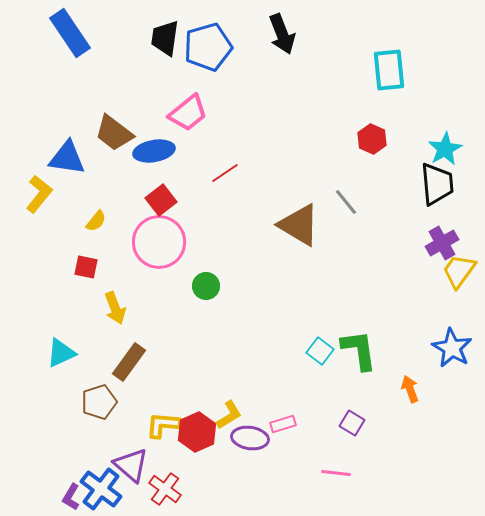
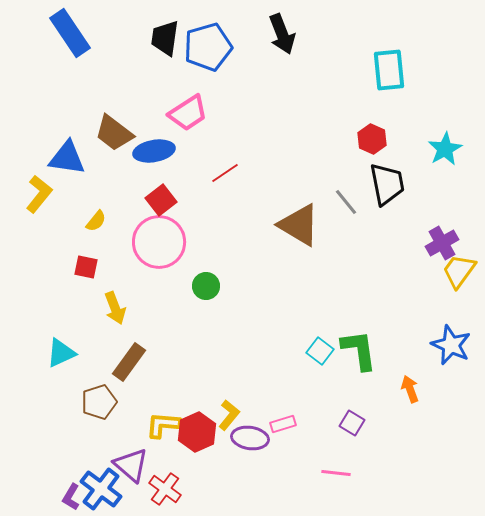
pink trapezoid at (188, 113): rotated 6 degrees clockwise
black trapezoid at (437, 184): moved 50 px left; rotated 6 degrees counterclockwise
blue star at (452, 348): moved 1 px left, 3 px up; rotated 6 degrees counterclockwise
yellow L-shape at (229, 415): rotated 20 degrees counterclockwise
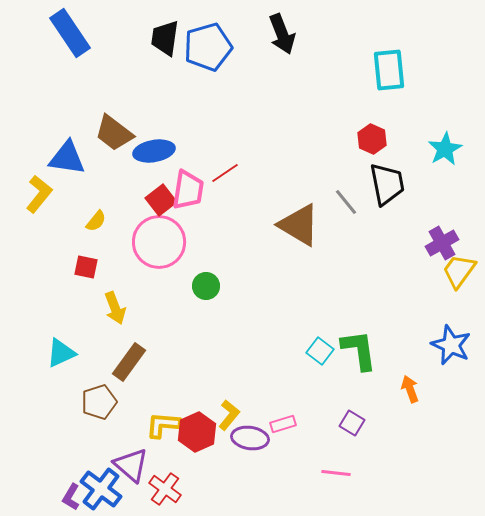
pink trapezoid at (188, 113): moved 77 px down; rotated 48 degrees counterclockwise
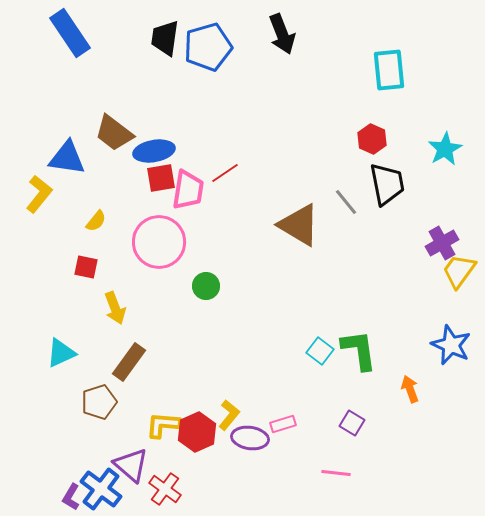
red square at (161, 200): moved 22 px up; rotated 28 degrees clockwise
